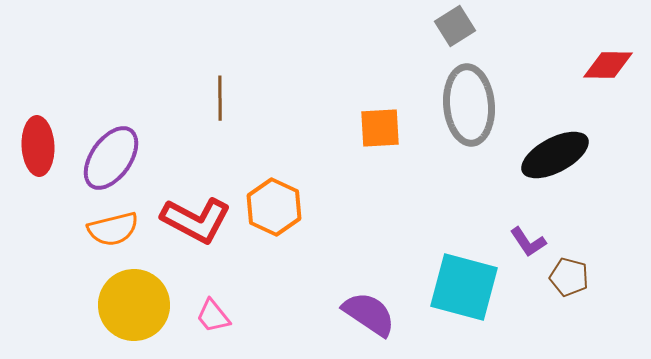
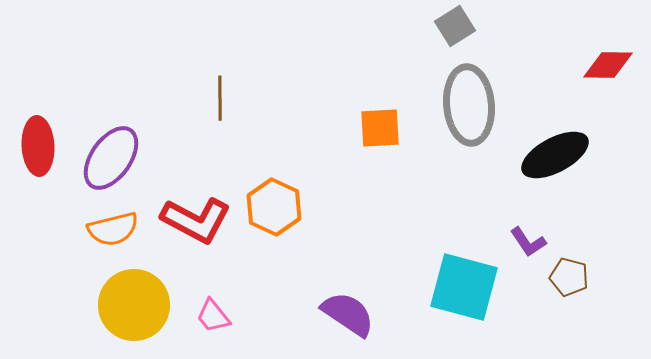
purple semicircle: moved 21 px left
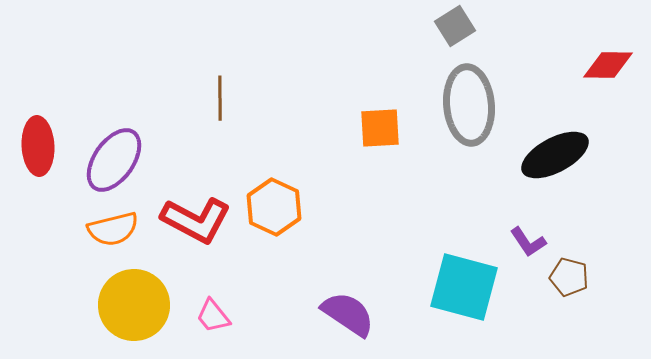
purple ellipse: moved 3 px right, 2 px down
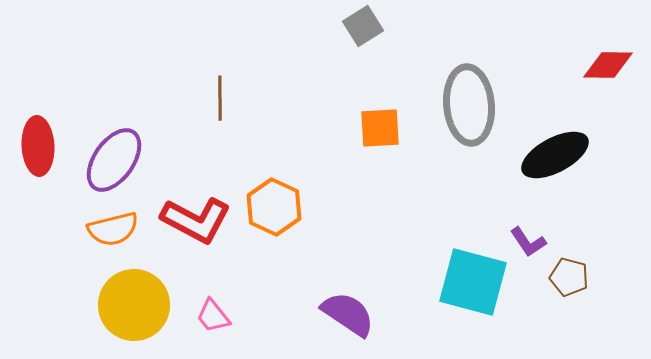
gray square: moved 92 px left
cyan square: moved 9 px right, 5 px up
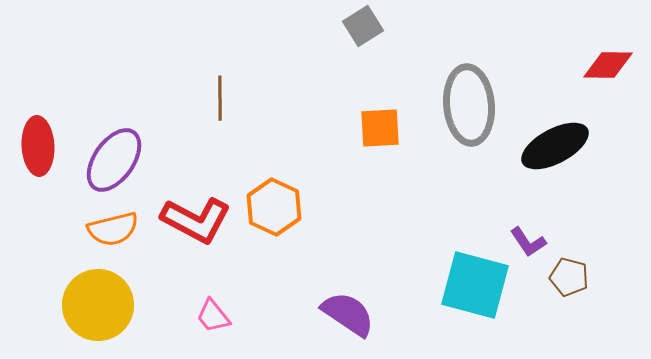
black ellipse: moved 9 px up
cyan square: moved 2 px right, 3 px down
yellow circle: moved 36 px left
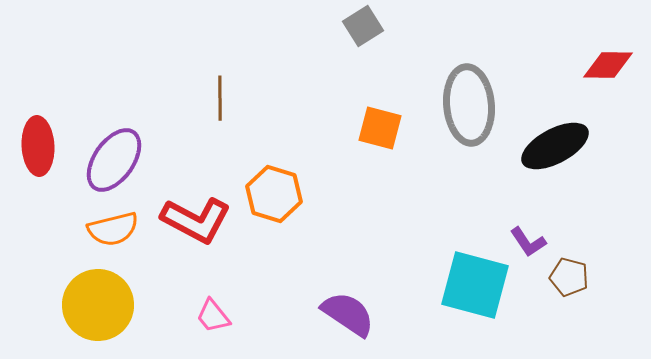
orange square: rotated 18 degrees clockwise
orange hexagon: moved 13 px up; rotated 8 degrees counterclockwise
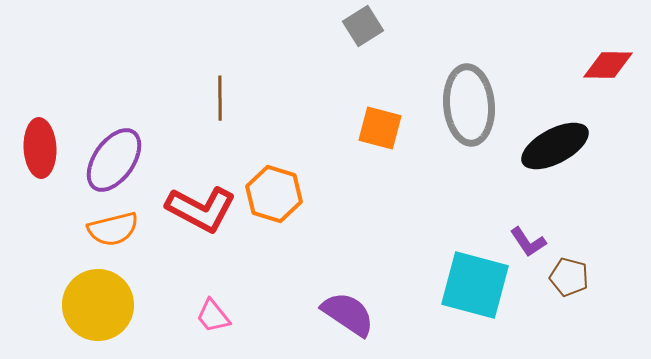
red ellipse: moved 2 px right, 2 px down
red L-shape: moved 5 px right, 11 px up
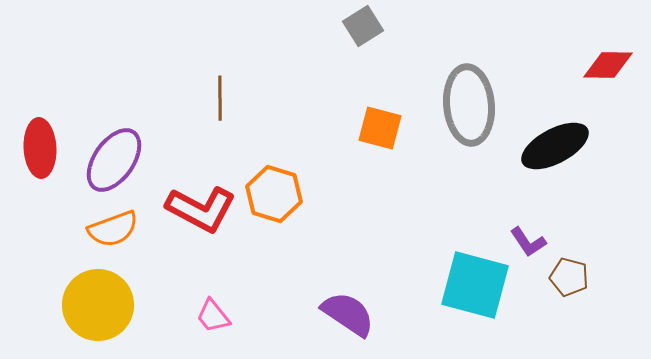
orange semicircle: rotated 6 degrees counterclockwise
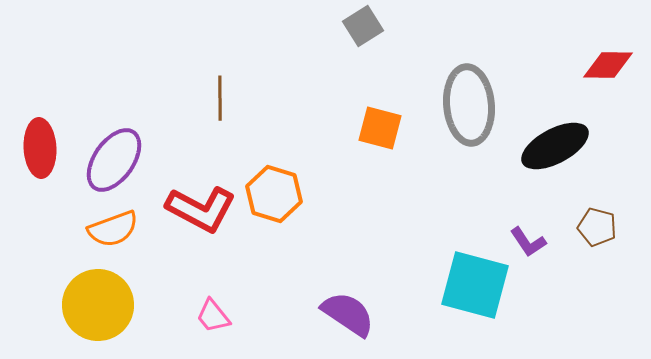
brown pentagon: moved 28 px right, 50 px up
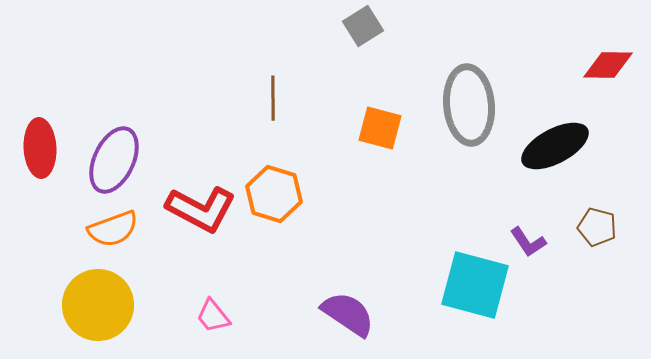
brown line: moved 53 px right
purple ellipse: rotated 10 degrees counterclockwise
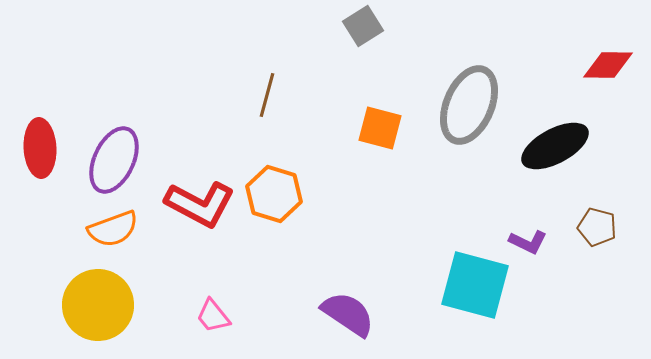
brown line: moved 6 px left, 3 px up; rotated 15 degrees clockwise
gray ellipse: rotated 28 degrees clockwise
red L-shape: moved 1 px left, 5 px up
purple L-shape: rotated 30 degrees counterclockwise
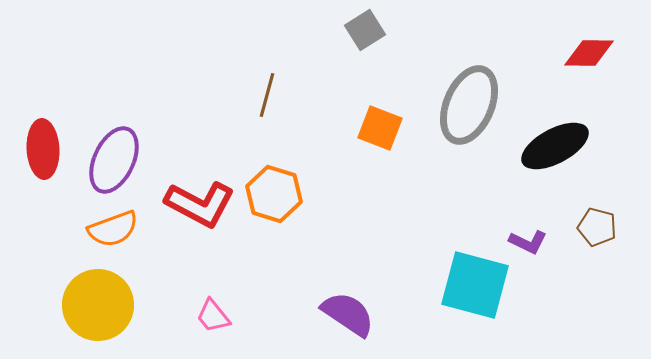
gray square: moved 2 px right, 4 px down
red diamond: moved 19 px left, 12 px up
orange square: rotated 6 degrees clockwise
red ellipse: moved 3 px right, 1 px down
